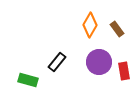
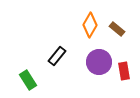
brown rectangle: rotated 14 degrees counterclockwise
black rectangle: moved 6 px up
green rectangle: rotated 42 degrees clockwise
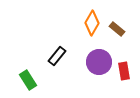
orange diamond: moved 2 px right, 2 px up
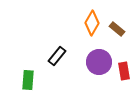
green rectangle: rotated 36 degrees clockwise
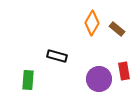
black rectangle: rotated 66 degrees clockwise
purple circle: moved 17 px down
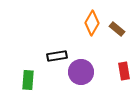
black rectangle: rotated 24 degrees counterclockwise
purple circle: moved 18 px left, 7 px up
